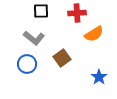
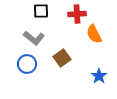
red cross: moved 1 px down
orange semicircle: rotated 96 degrees clockwise
blue star: moved 1 px up
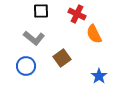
red cross: rotated 30 degrees clockwise
blue circle: moved 1 px left, 2 px down
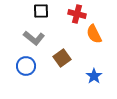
red cross: rotated 12 degrees counterclockwise
blue star: moved 5 px left
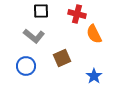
gray L-shape: moved 2 px up
brown square: rotated 12 degrees clockwise
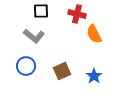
brown square: moved 13 px down
